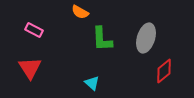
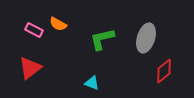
orange semicircle: moved 22 px left, 12 px down
green L-shape: rotated 80 degrees clockwise
red triangle: rotated 25 degrees clockwise
cyan triangle: rotated 21 degrees counterclockwise
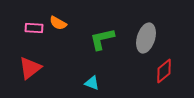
orange semicircle: moved 1 px up
pink rectangle: moved 2 px up; rotated 24 degrees counterclockwise
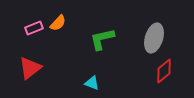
orange semicircle: rotated 78 degrees counterclockwise
pink rectangle: rotated 24 degrees counterclockwise
gray ellipse: moved 8 px right
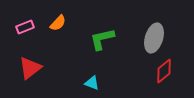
pink rectangle: moved 9 px left, 1 px up
